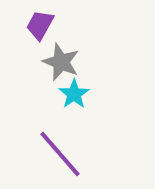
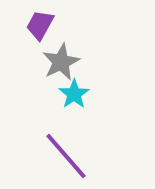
gray star: rotated 24 degrees clockwise
purple line: moved 6 px right, 2 px down
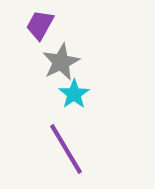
purple line: moved 7 px up; rotated 10 degrees clockwise
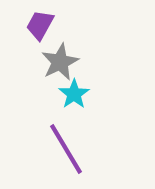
gray star: moved 1 px left
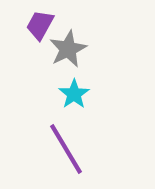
gray star: moved 8 px right, 13 px up
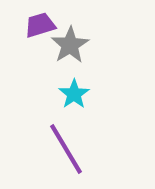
purple trapezoid: rotated 44 degrees clockwise
gray star: moved 2 px right, 4 px up; rotated 6 degrees counterclockwise
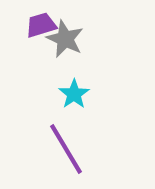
purple trapezoid: moved 1 px right
gray star: moved 5 px left, 6 px up; rotated 15 degrees counterclockwise
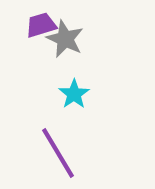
purple line: moved 8 px left, 4 px down
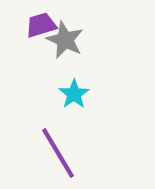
gray star: moved 1 px down
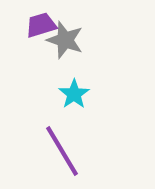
gray star: rotated 6 degrees counterclockwise
purple line: moved 4 px right, 2 px up
